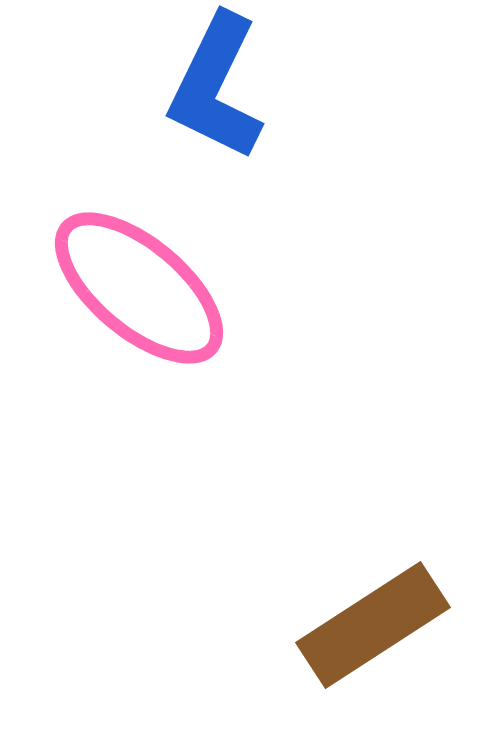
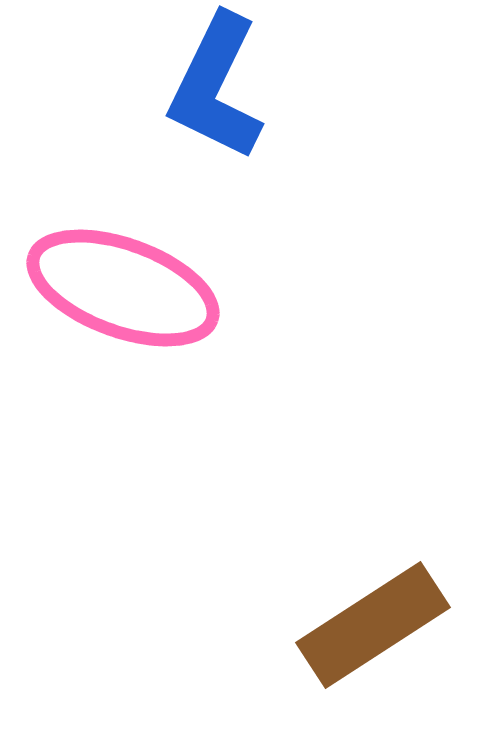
pink ellipse: moved 16 px left; rotated 20 degrees counterclockwise
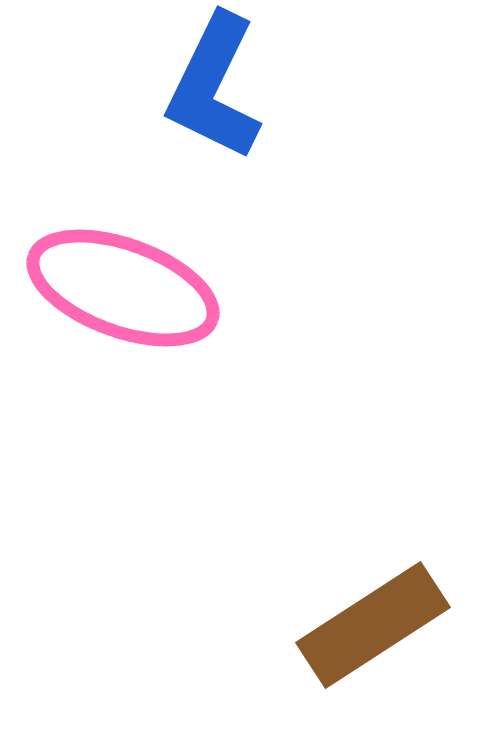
blue L-shape: moved 2 px left
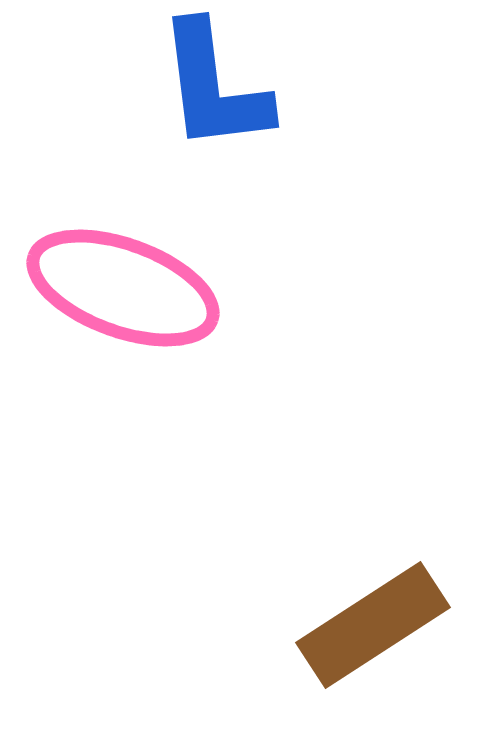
blue L-shape: rotated 33 degrees counterclockwise
